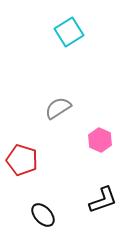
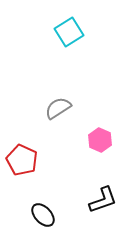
red pentagon: rotated 8 degrees clockwise
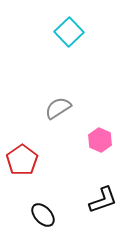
cyan square: rotated 12 degrees counterclockwise
red pentagon: rotated 12 degrees clockwise
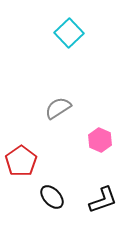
cyan square: moved 1 px down
red pentagon: moved 1 px left, 1 px down
black ellipse: moved 9 px right, 18 px up
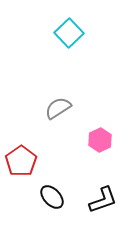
pink hexagon: rotated 10 degrees clockwise
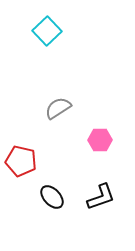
cyan square: moved 22 px left, 2 px up
pink hexagon: rotated 25 degrees clockwise
red pentagon: rotated 24 degrees counterclockwise
black L-shape: moved 2 px left, 3 px up
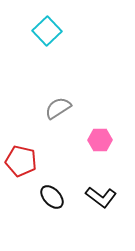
black L-shape: rotated 56 degrees clockwise
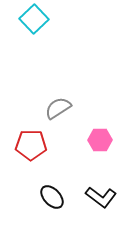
cyan square: moved 13 px left, 12 px up
red pentagon: moved 10 px right, 16 px up; rotated 12 degrees counterclockwise
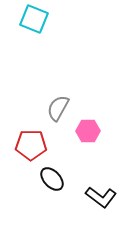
cyan square: rotated 24 degrees counterclockwise
gray semicircle: rotated 28 degrees counterclockwise
pink hexagon: moved 12 px left, 9 px up
black ellipse: moved 18 px up
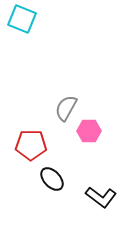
cyan square: moved 12 px left
gray semicircle: moved 8 px right
pink hexagon: moved 1 px right
